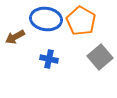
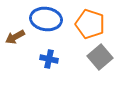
orange pentagon: moved 9 px right, 3 px down; rotated 12 degrees counterclockwise
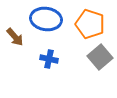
brown arrow: rotated 102 degrees counterclockwise
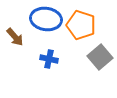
orange pentagon: moved 9 px left, 1 px down
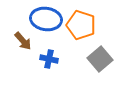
brown arrow: moved 8 px right, 4 px down
gray square: moved 2 px down
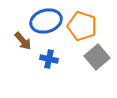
blue ellipse: moved 2 px down; rotated 24 degrees counterclockwise
orange pentagon: moved 1 px right, 1 px down
gray square: moved 3 px left, 2 px up
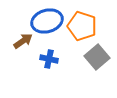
blue ellipse: moved 1 px right
brown arrow: rotated 84 degrees counterclockwise
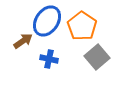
blue ellipse: rotated 40 degrees counterclockwise
orange pentagon: rotated 16 degrees clockwise
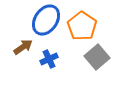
blue ellipse: moved 1 px left, 1 px up
brown arrow: moved 6 px down
blue cross: rotated 36 degrees counterclockwise
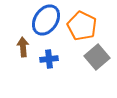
orange pentagon: rotated 8 degrees counterclockwise
brown arrow: rotated 60 degrees counterclockwise
blue cross: rotated 18 degrees clockwise
